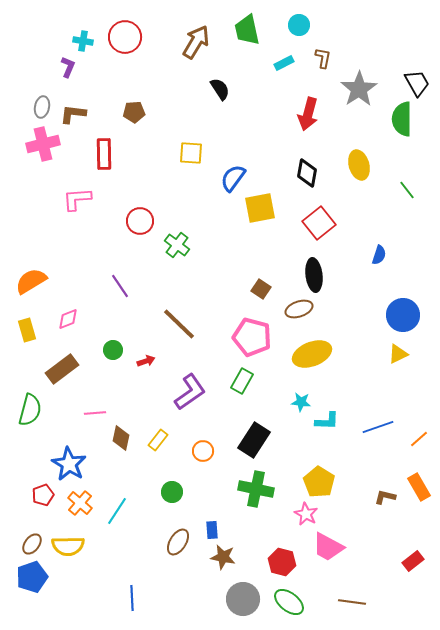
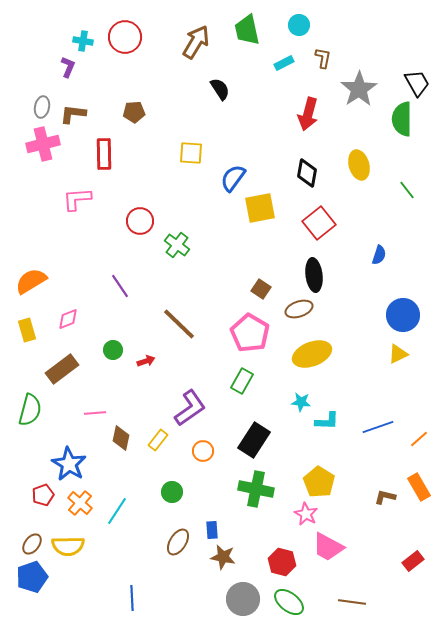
pink pentagon at (252, 337): moved 2 px left, 4 px up; rotated 15 degrees clockwise
purple L-shape at (190, 392): moved 16 px down
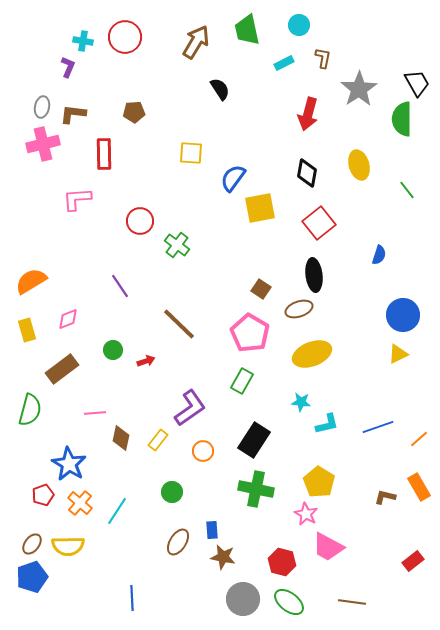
cyan L-shape at (327, 421): moved 3 px down; rotated 15 degrees counterclockwise
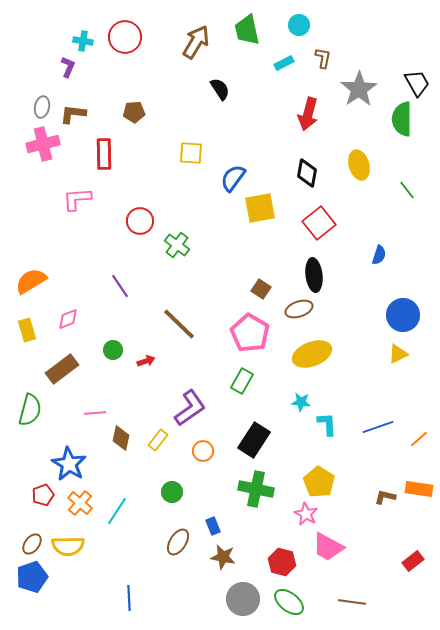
cyan L-shape at (327, 424): rotated 80 degrees counterclockwise
orange rectangle at (419, 487): moved 2 px down; rotated 52 degrees counterclockwise
blue rectangle at (212, 530): moved 1 px right, 4 px up; rotated 18 degrees counterclockwise
blue line at (132, 598): moved 3 px left
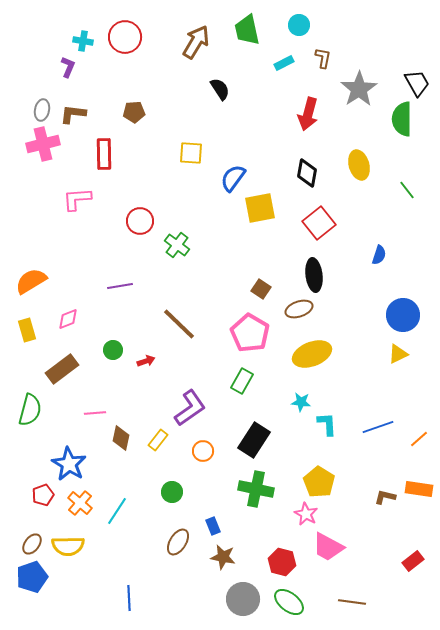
gray ellipse at (42, 107): moved 3 px down
purple line at (120, 286): rotated 65 degrees counterclockwise
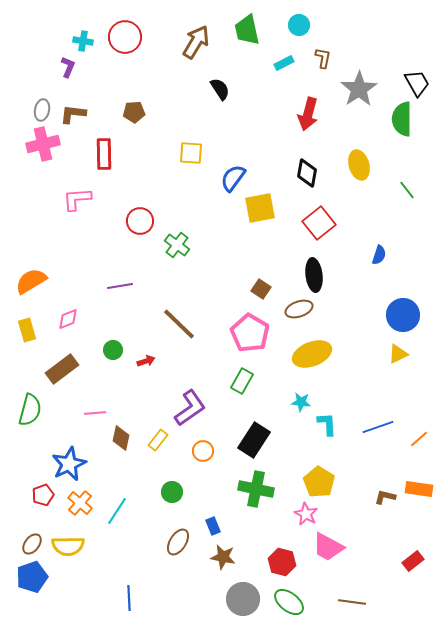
blue star at (69, 464): rotated 16 degrees clockwise
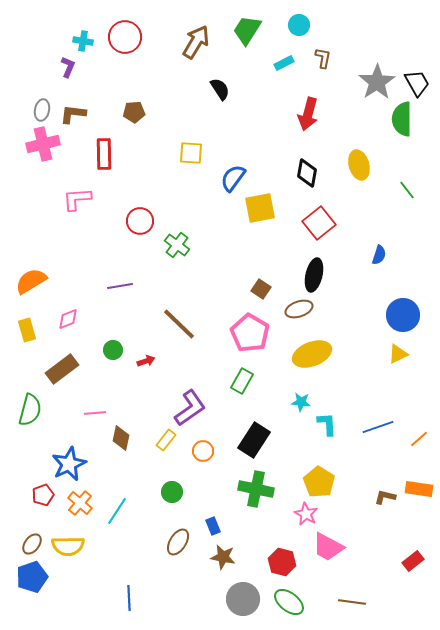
green trapezoid at (247, 30): rotated 44 degrees clockwise
gray star at (359, 89): moved 18 px right, 7 px up
black ellipse at (314, 275): rotated 20 degrees clockwise
yellow rectangle at (158, 440): moved 8 px right
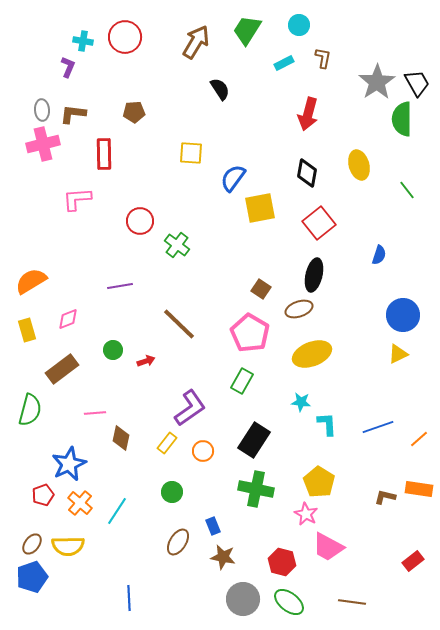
gray ellipse at (42, 110): rotated 15 degrees counterclockwise
yellow rectangle at (166, 440): moved 1 px right, 3 px down
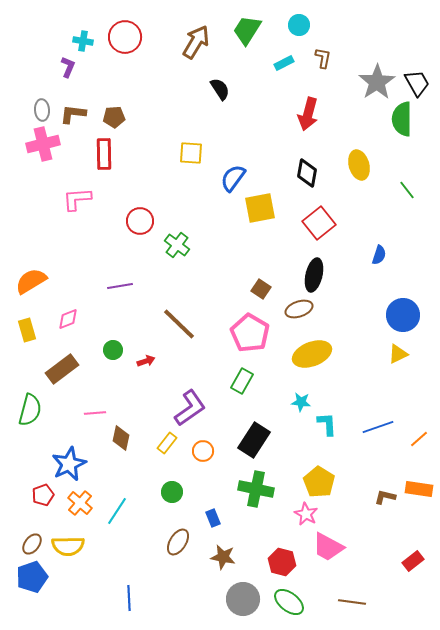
brown pentagon at (134, 112): moved 20 px left, 5 px down
blue rectangle at (213, 526): moved 8 px up
